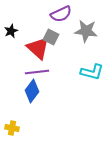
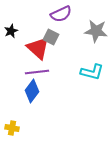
gray star: moved 10 px right
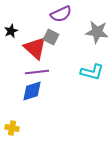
gray star: moved 1 px right, 1 px down
red triangle: moved 3 px left
blue diamond: rotated 35 degrees clockwise
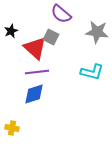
purple semicircle: rotated 65 degrees clockwise
blue diamond: moved 2 px right, 3 px down
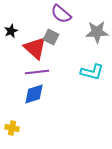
gray star: rotated 10 degrees counterclockwise
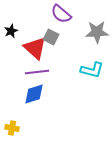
cyan L-shape: moved 2 px up
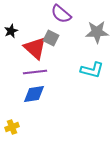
gray square: moved 1 px down
purple line: moved 2 px left
blue diamond: rotated 10 degrees clockwise
yellow cross: moved 1 px up; rotated 32 degrees counterclockwise
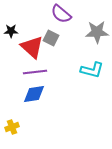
black star: rotated 24 degrees clockwise
red triangle: moved 3 px left, 1 px up
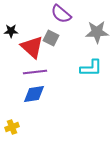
cyan L-shape: moved 1 px left, 2 px up; rotated 15 degrees counterclockwise
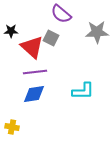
cyan L-shape: moved 8 px left, 23 px down
yellow cross: rotated 32 degrees clockwise
